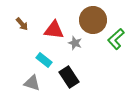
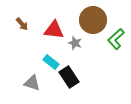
cyan rectangle: moved 7 px right, 2 px down
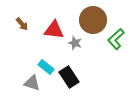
cyan rectangle: moved 5 px left, 5 px down
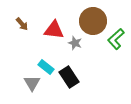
brown circle: moved 1 px down
gray triangle: rotated 42 degrees clockwise
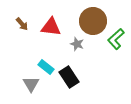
red triangle: moved 3 px left, 3 px up
gray star: moved 2 px right, 1 px down
gray triangle: moved 1 px left, 1 px down
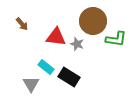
red triangle: moved 5 px right, 10 px down
green L-shape: rotated 130 degrees counterclockwise
black rectangle: rotated 25 degrees counterclockwise
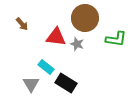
brown circle: moved 8 px left, 3 px up
black rectangle: moved 3 px left, 6 px down
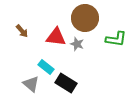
brown arrow: moved 7 px down
gray triangle: rotated 18 degrees counterclockwise
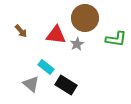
brown arrow: moved 1 px left
red triangle: moved 2 px up
gray star: rotated 24 degrees clockwise
black rectangle: moved 2 px down
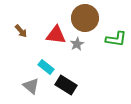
gray triangle: moved 2 px down
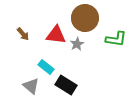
brown arrow: moved 2 px right, 3 px down
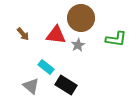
brown circle: moved 4 px left
gray star: moved 1 px right, 1 px down
